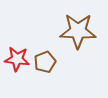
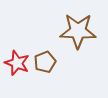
red star: moved 4 px down; rotated 15 degrees clockwise
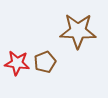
red star: rotated 15 degrees counterclockwise
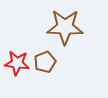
brown star: moved 13 px left, 4 px up
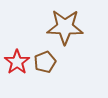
red star: moved 1 px up; rotated 30 degrees clockwise
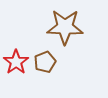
red star: moved 1 px left
